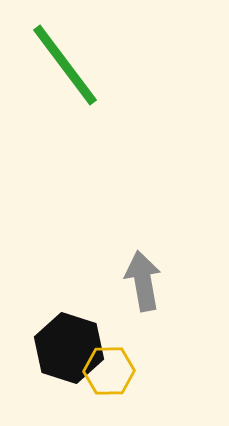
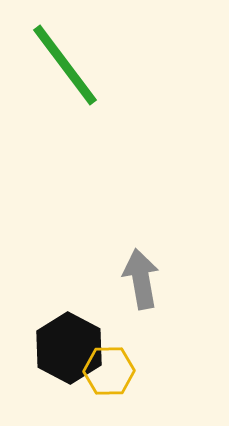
gray arrow: moved 2 px left, 2 px up
black hexagon: rotated 10 degrees clockwise
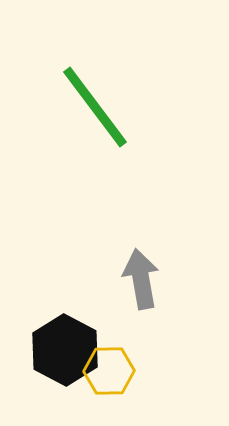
green line: moved 30 px right, 42 px down
black hexagon: moved 4 px left, 2 px down
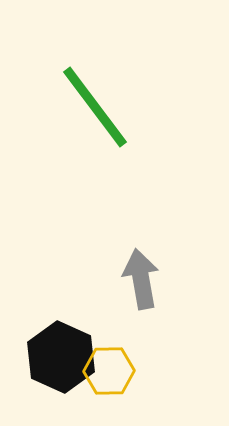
black hexagon: moved 4 px left, 7 px down; rotated 4 degrees counterclockwise
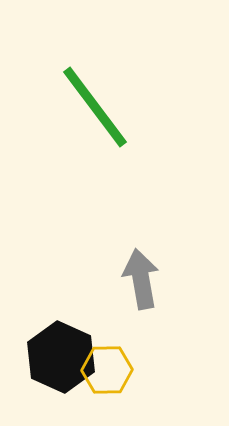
yellow hexagon: moved 2 px left, 1 px up
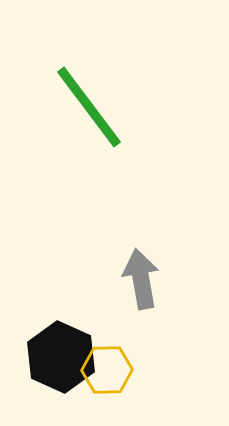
green line: moved 6 px left
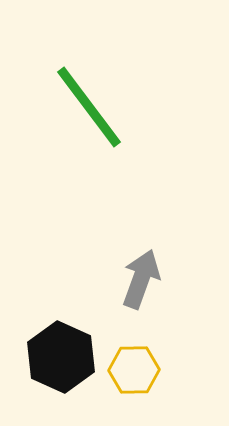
gray arrow: rotated 30 degrees clockwise
yellow hexagon: moved 27 px right
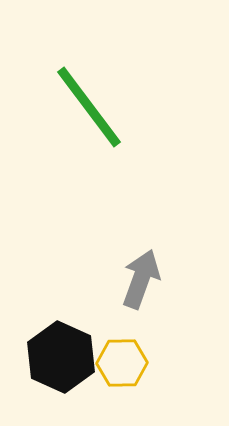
yellow hexagon: moved 12 px left, 7 px up
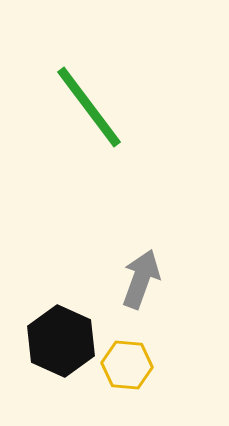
black hexagon: moved 16 px up
yellow hexagon: moved 5 px right, 2 px down; rotated 6 degrees clockwise
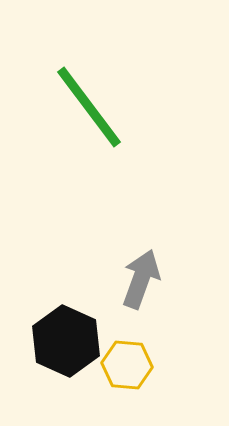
black hexagon: moved 5 px right
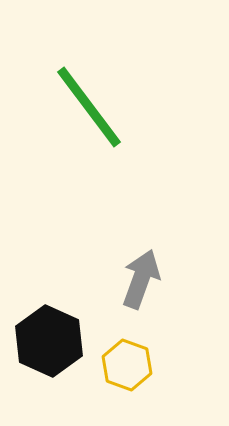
black hexagon: moved 17 px left
yellow hexagon: rotated 15 degrees clockwise
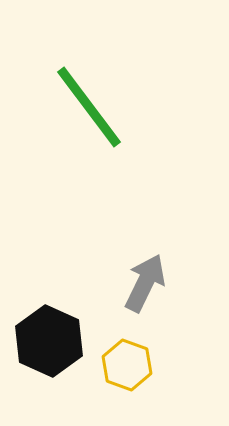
gray arrow: moved 4 px right, 4 px down; rotated 6 degrees clockwise
